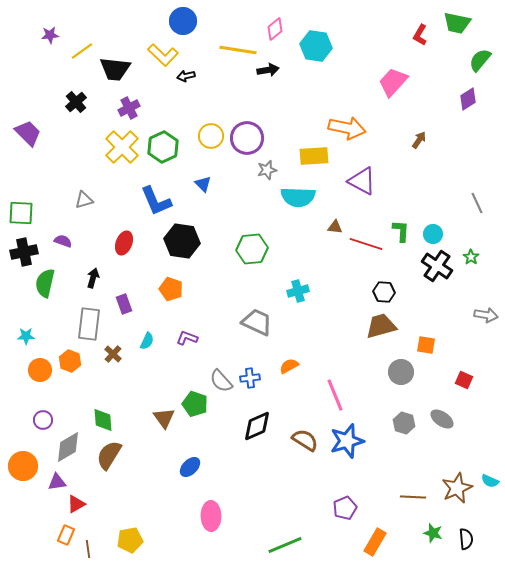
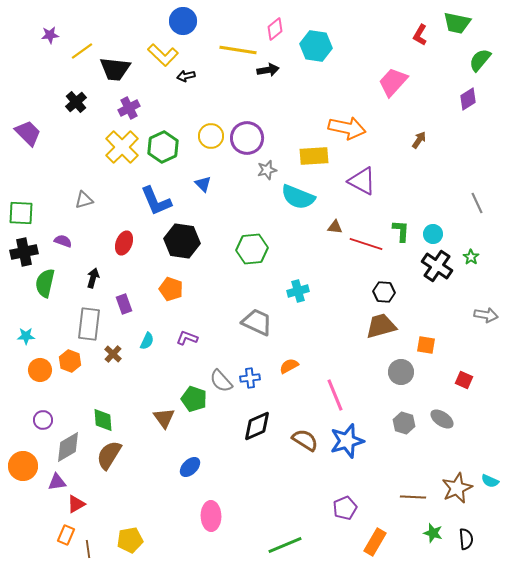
cyan semicircle at (298, 197): rotated 20 degrees clockwise
green pentagon at (195, 404): moved 1 px left, 5 px up
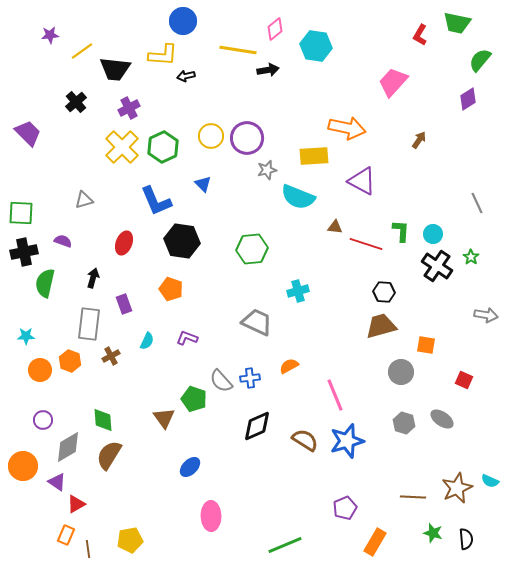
yellow L-shape at (163, 55): rotated 40 degrees counterclockwise
brown cross at (113, 354): moved 2 px left, 2 px down; rotated 18 degrees clockwise
purple triangle at (57, 482): rotated 42 degrees clockwise
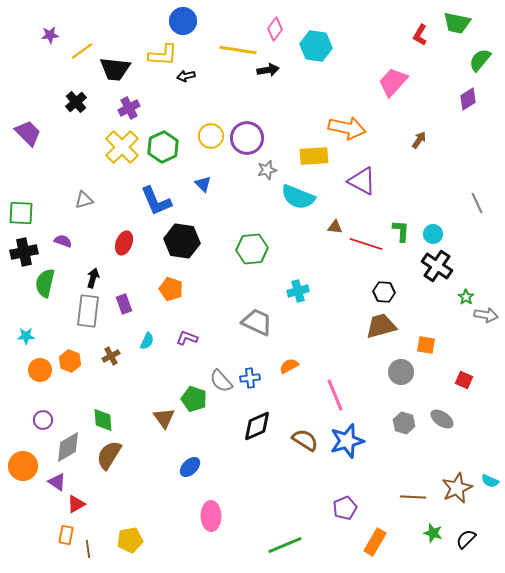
pink diamond at (275, 29): rotated 15 degrees counterclockwise
green star at (471, 257): moved 5 px left, 40 px down
gray rectangle at (89, 324): moved 1 px left, 13 px up
orange rectangle at (66, 535): rotated 12 degrees counterclockwise
black semicircle at (466, 539): rotated 130 degrees counterclockwise
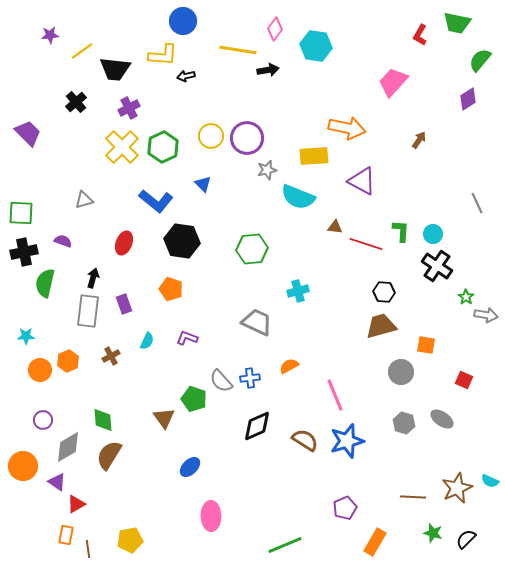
blue L-shape at (156, 201): rotated 28 degrees counterclockwise
orange hexagon at (70, 361): moved 2 px left; rotated 15 degrees clockwise
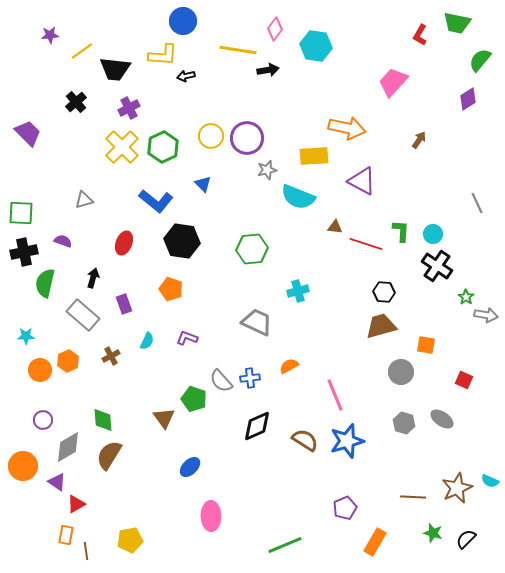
gray rectangle at (88, 311): moved 5 px left, 4 px down; rotated 56 degrees counterclockwise
brown line at (88, 549): moved 2 px left, 2 px down
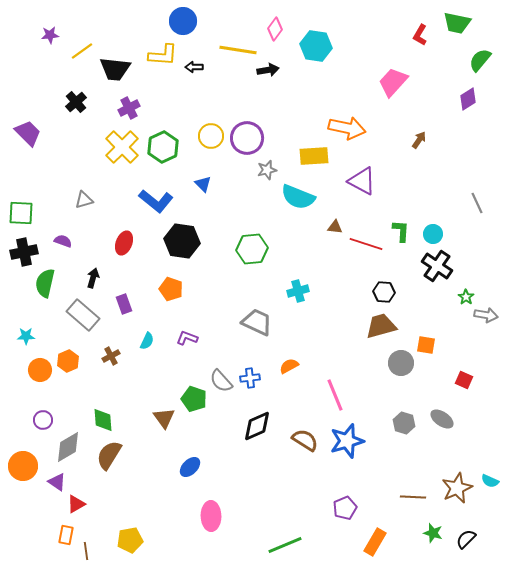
black arrow at (186, 76): moved 8 px right, 9 px up; rotated 12 degrees clockwise
gray circle at (401, 372): moved 9 px up
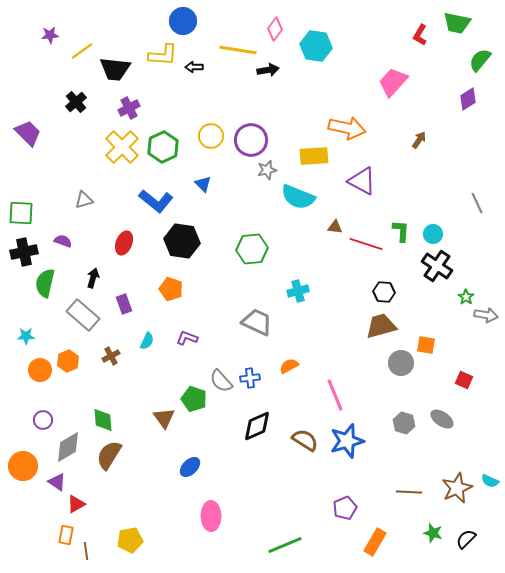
purple circle at (247, 138): moved 4 px right, 2 px down
brown line at (413, 497): moved 4 px left, 5 px up
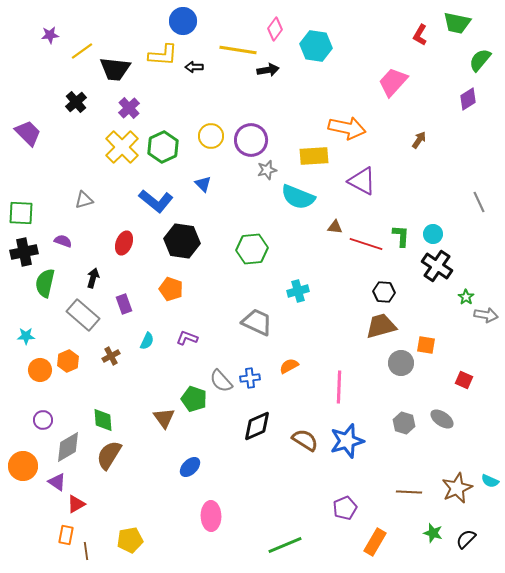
purple cross at (129, 108): rotated 15 degrees counterclockwise
gray line at (477, 203): moved 2 px right, 1 px up
green L-shape at (401, 231): moved 5 px down
pink line at (335, 395): moved 4 px right, 8 px up; rotated 24 degrees clockwise
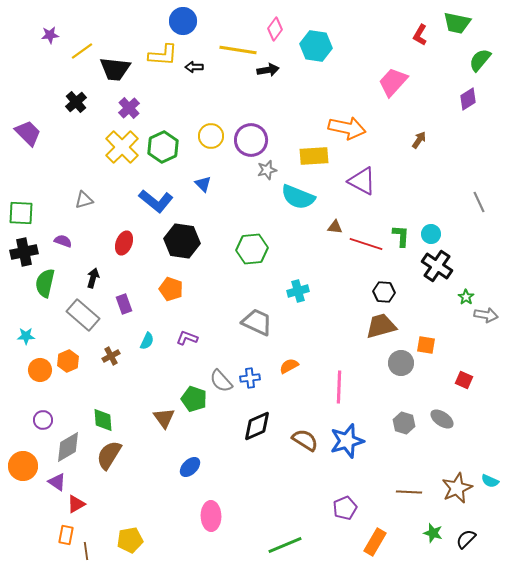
cyan circle at (433, 234): moved 2 px left
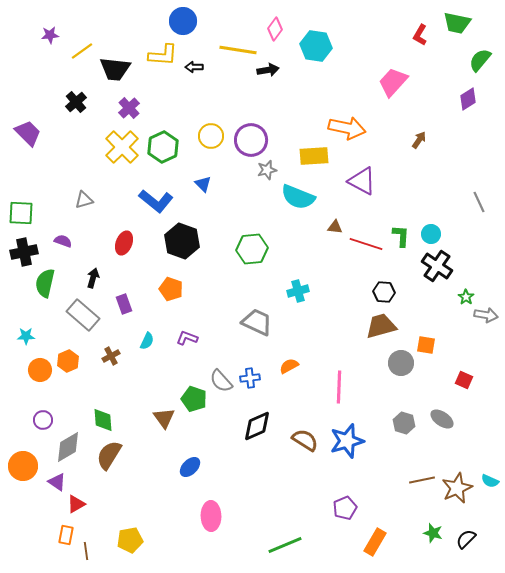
black hexagon at (182, 241): rotated 12 degrees clockwise
brown line at (409, 492): moved 13 px right, 12 px up; rotated 15 degrees counterclockwise
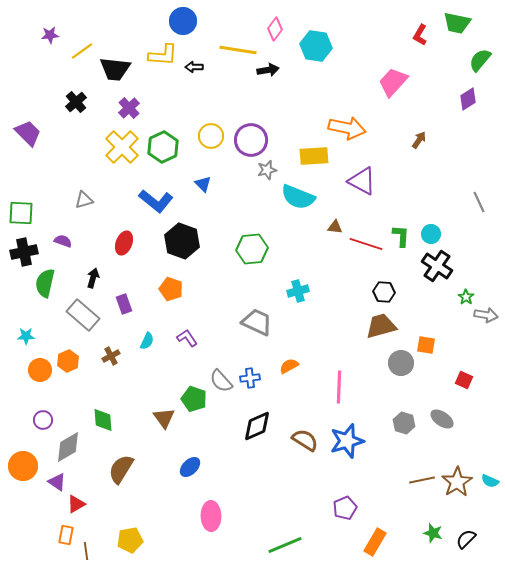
purple L-shape at (187, 338): rotated 35 degrees clockwise
brown semicircle at (109, 455): moved 12 px right, 14 px down
brown star at (457, 488): moved 6 px up; rotated 8 degrees counterclockwise
